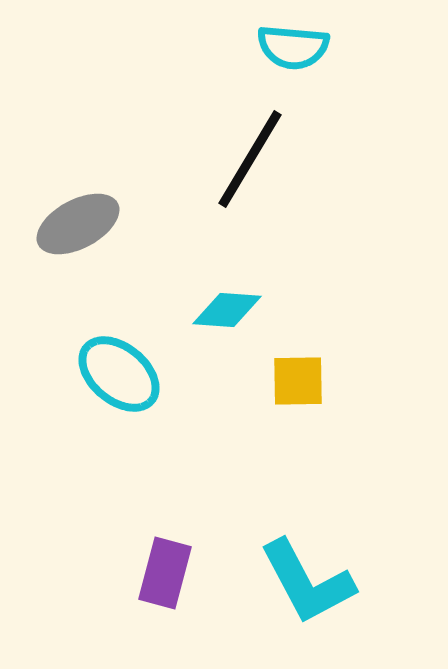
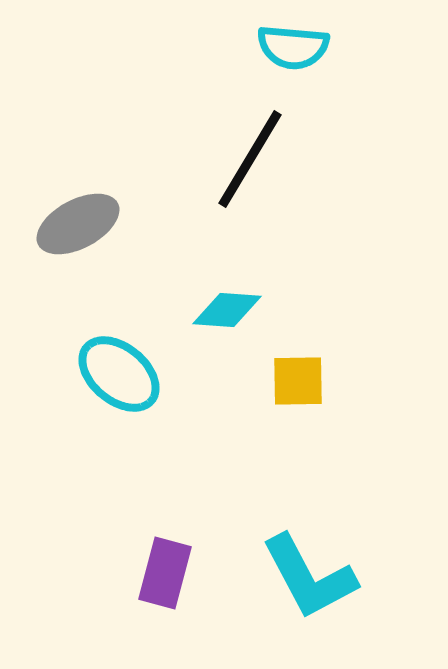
cyan L-shape: moved 2 px right, 5 px up
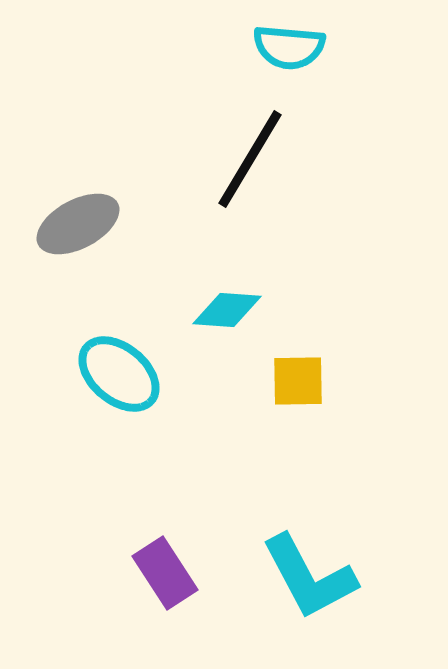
cyan semicircle: moved 4 px left
purple rectangle: rotated 48 degrees counterclockwise
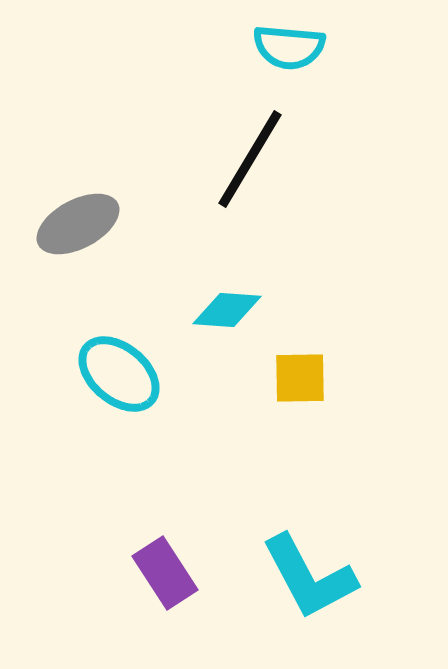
yellow square: moved 2 px right, 3 px up
